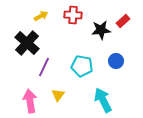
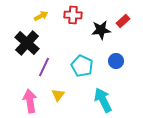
cyan pentagon: rotated 15 degrees clockwise
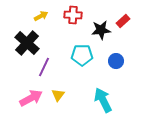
cyan pentagon: moved 11 px up; rotated 25 degrees counterclockwise
pink arrow: moved 1 px right, 3 px up; rotated 70 degrees clockwise
